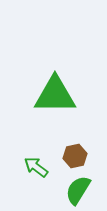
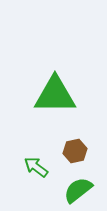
brown hexagon: moved 5 px up
green semicircle: rotated 20 degrees clockwise
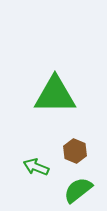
brown hexagon: rotated 25 degrees counterclockwise
green arrow: rotated 15 degrees counterclockwise
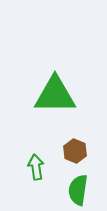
green arrow: rotated 60 degrees clockwise
green semicircle: rotated 44 degrees counterclockwise
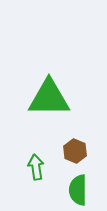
green triangle: moved 6 px left, 3 px down
green semicircle: rotated 8 degrees counterclockwise
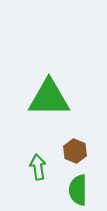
green arrow: moved 2 px right
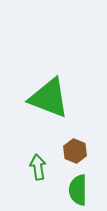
green triangle: rotated 21 degrees clockwise
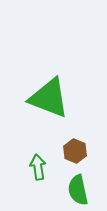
green semicircle: rotated 12 degrees counterclockwise
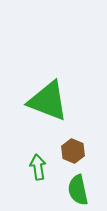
green triangle: moved 1 px left, 3 px down
brown hexagon: moved 2 px left
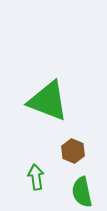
green arrow: moved 2 px left, 10 px down
green semicircle: moved 4 px right, 2 px down
